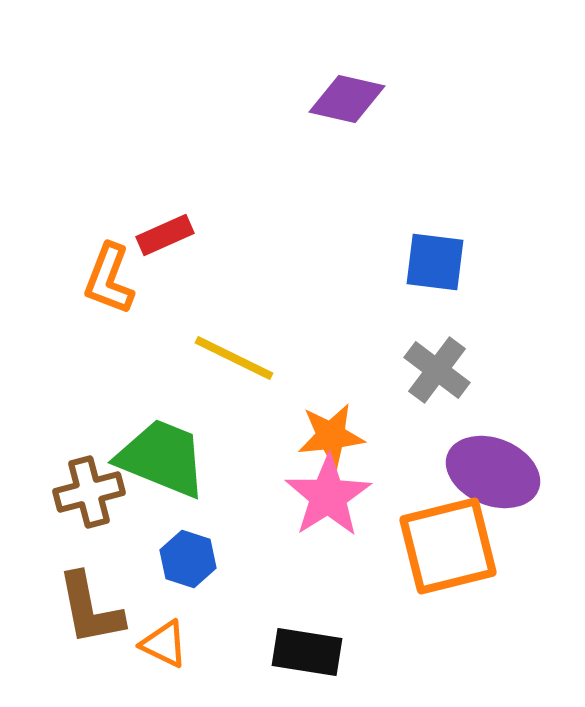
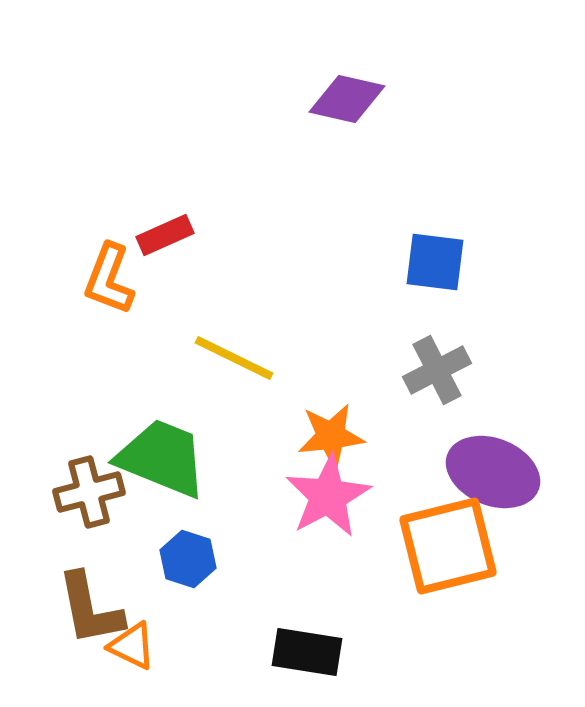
gray cross: rotated 26 degrees clockwise
pink star: rotated 4 degrees clockwise
orange triangle: moved 32 px left, 2 px down
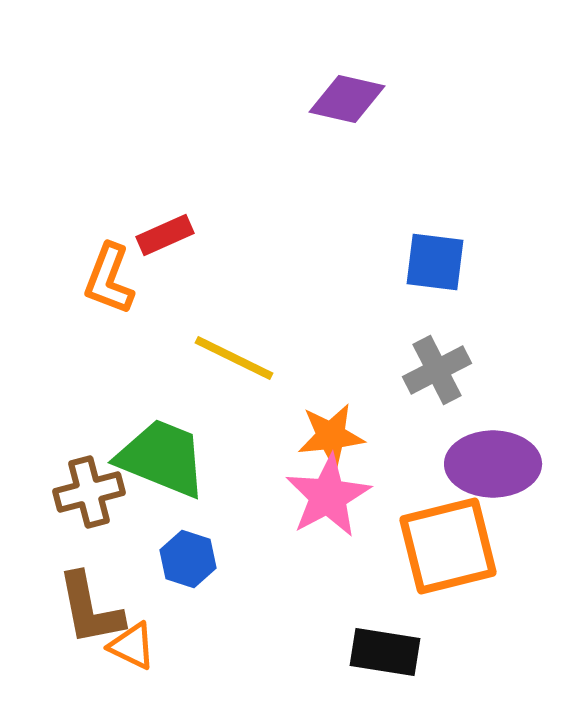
purple ellipse: moved 8 px up; rotated 22 degrees counterclockwise
black rectangle: moved 78 px right
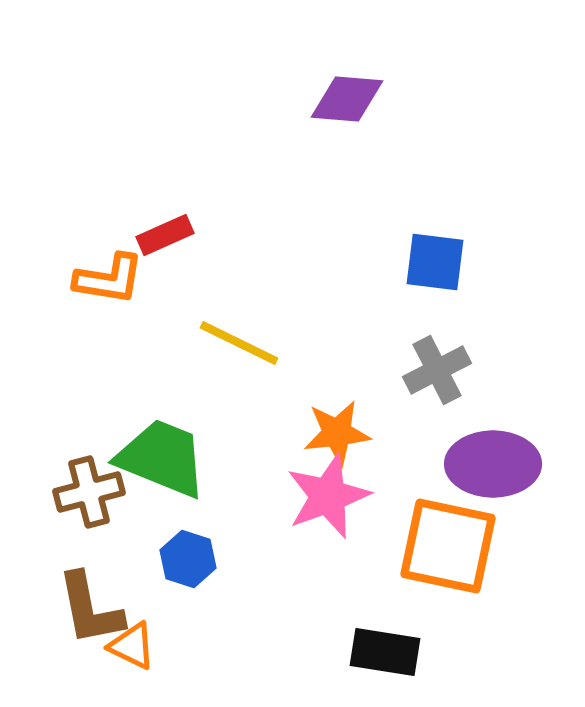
purple diamond: rotated 8 degrees counterclockwise
orange L-shape: rotated 102 degrees counterclockwise
yellow line: moved 5 px right, 15 px up
orange star: moved 6 px right, 3 px up
pink star: rotated 8 degrees clockwise
orange square: rotated 26 degrees clockwise
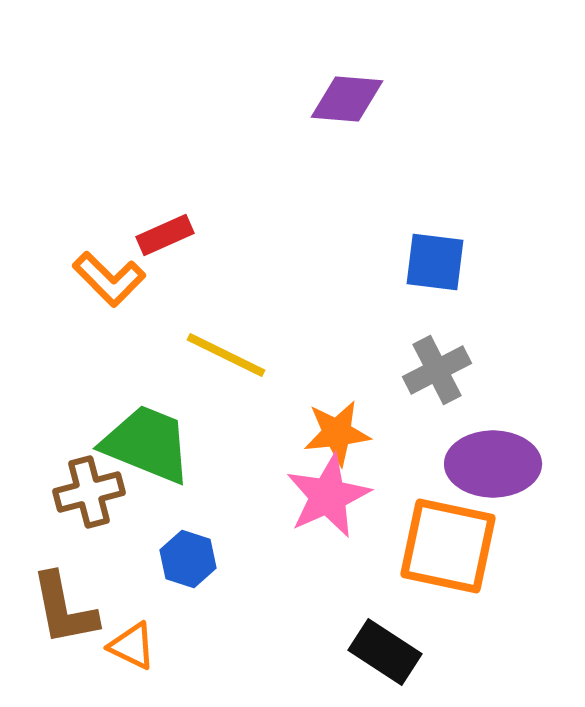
orange L-shape: rotated 36 degrees clockwise
yellow line: moved 13 px left, 12 px down
green trapezoid: moved 15 px left, 14 px up
pink star: rotated 4 degrees counterclockwise
brown L-shape: moved 26 px left
black rectangle: rotated 24 degrees clockwise
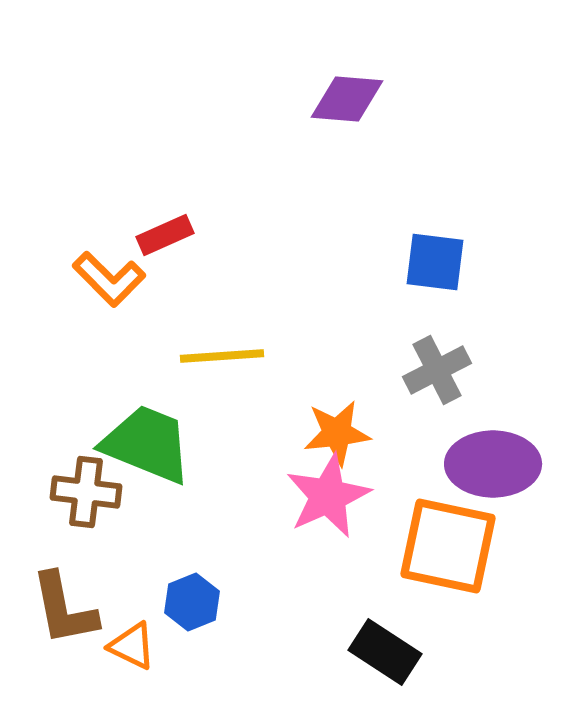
yellow line: moved 4 px left, 1 px down; rotated 30 degrees counterclockwise
brown cross: moved 3 px left; rotated 22 degrees clockwise
blue hexagon: moved 4 px right, 43 px down; rotated 20 degrees clockwise
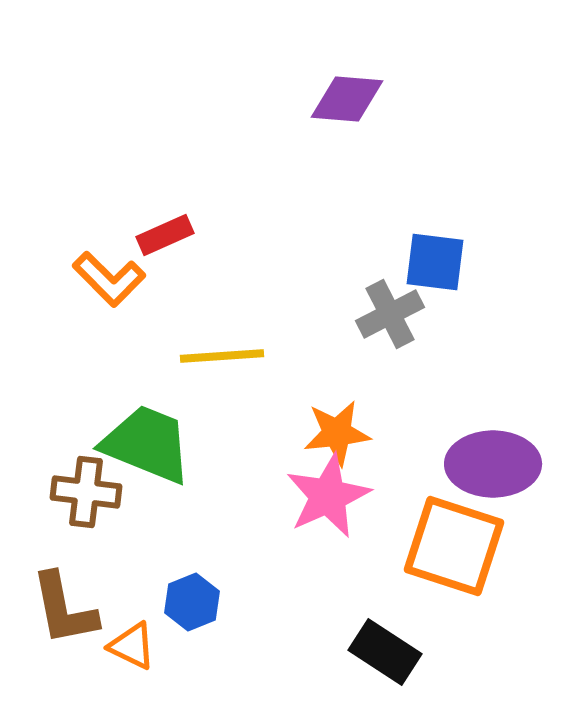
gray cross: moved 47 px left, 56 px up
orange square: moved 6 px right; rotated 6 degrees clockwise
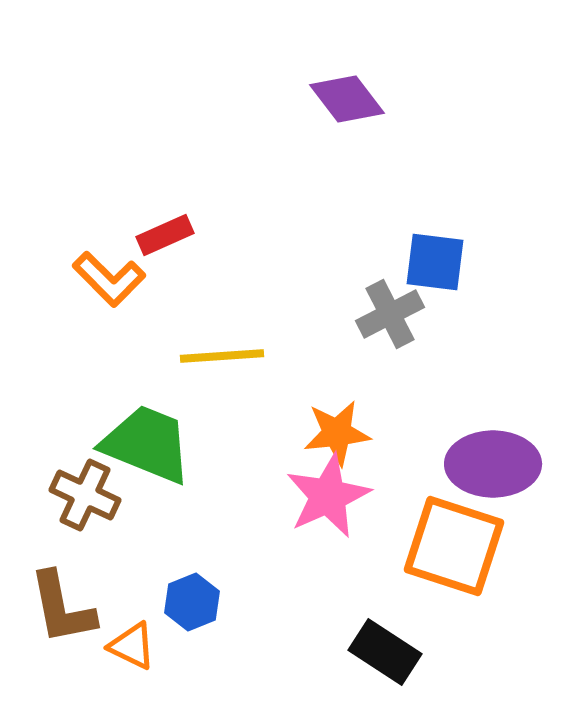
purple diamond: rotated 48 degrees clockwise
brown cross: moved 1 px left, 3 px down; rotated 18 degrees clockwise
brown L-shape: moved 2 px left, 1 px up
